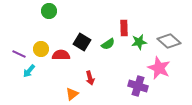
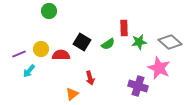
gray diamond: moved 1 px right, 1 px down
purple line: rotated 48 degrees counterclockwise
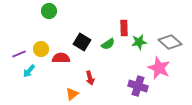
red semicircle: moved 3 px down
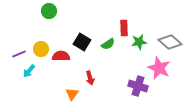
red semicircle: moved 2 px up
orange triangle: rotated 16 degrees counterclockwise
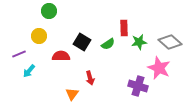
yellow circle: moved 2 px left, 13 px up
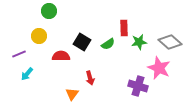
cyan arrow: moved 2 px left, 3 px down
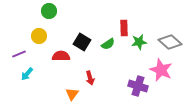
pink star: moved 2 px right, 2 px down
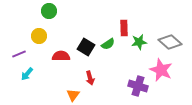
black square: moved 4 px right, 5 px down
orange triangle: moved 1 px right, 1 px down
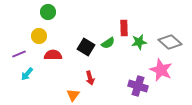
green circle: moved 1 px left, 1 px down
green semicircle: moved 1 px up
red semicircle: moved 8 px left, 1 px up
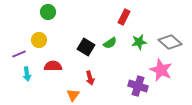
red rectangle: moved 11 px up; rotated 28 degrees clockwise
yellow circle: moved 4 px down
green semicircle: moved 2 px right
red semicircle: moved 11 px down
cyan arrow: rotated 48 degrees counterclockwise
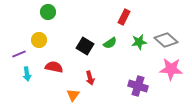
gray diamond: moved 4 px left, 2 px up
black square: moved 1 px left, 1 px up
red semicircle: moved 1 px right, 1 px down; rotated 12 degrees clockwise
pink star: moved 10 px right, 1 px up; rotated 20 degrees counterclockwise
